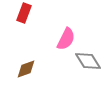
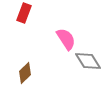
pink semicircle: rotated 60 degrees counterclockwise
brown diamond: moved 1 px left, 4 px down; rotated 25 degrees counterclockwise
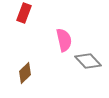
pink semicircle: moved 2 px left, 1 px down; rotated 20 degrees clockwise
gray diamond: rotated 12 degrees counterclockwise
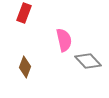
brown diamond: moved 6 px up; rotated 25 degrees counterclockwise
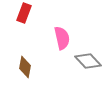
pink semicircle: moved 2 px left, 2 px up
brown diamond: rotated 10 degrees counterclockwise
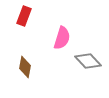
red rectangle: moved 3 px down
pink semicircle: rotated 30 degrees clockwise
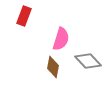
pink semicircle: moved 1 px left, 1 px down
brown diamond: moved 28 px right
